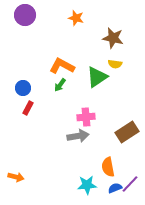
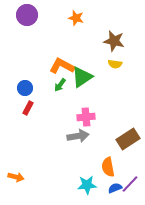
purple circle: moved 2 px right
brown star: moved 1 px right, 3 px down
green triangle: moved 15 px left
blue circle: moved 2 px right
brown rectangle: moved 1 px right, 7 px down
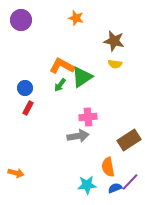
purple circle: moved 6 px left, 5 px down
pink cross: moved 2 px right
brown rectangle: moved 1 px right, 1 px down
orange arrow: moved 4 px up
purple line: moved 2 px up
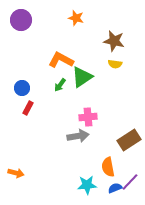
orange L-shape: moved 1 px left, 6 px up
blue circle: moved 3 px left
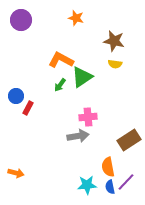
blue circle: moved 6 px left, 8 px down
purple line: moved 4 px left
blue semicircle: moved 5 px left, 1 px up; rotated 80 degrees counterclockwise
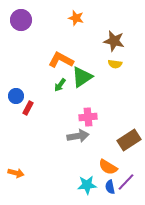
orange semicircle: rotated 48 degrees counterclockwise
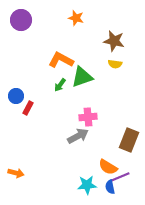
green triangle: rotated 15 degrees clockwise
gray arrow: rotated 20 degrees counterclockwise
brown rectangle: rotated 35 degrees counterclockwise
purple line: moved 6 px left, 5 px up; rotated 24 degrees clockwise
